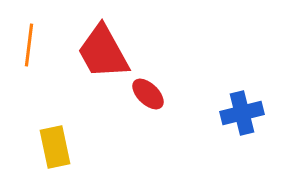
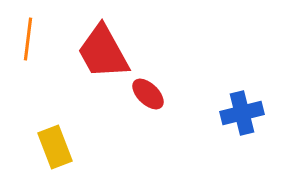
orange line: moved 1 px left, 6 px up
yellow rectangle: rotated 9 degrees counterclockwise
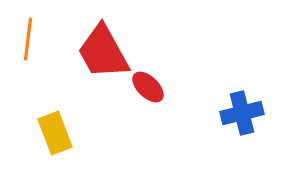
red ellipse: moved 7 px up
yellow rectangle: moved 14 px up
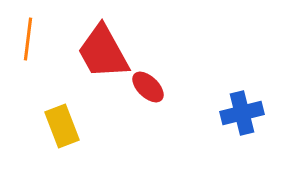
yellow rectangle: moved 7 px right, 7 px up
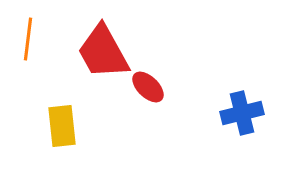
yellow rectangle: rotated 15 degrees clockwise
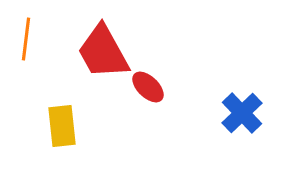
orange line: moved 2 px left
blue cross: rotated 30 degrees counterclockwise
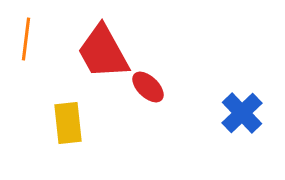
yellow rectangle: moved 6 px right, 3 px up
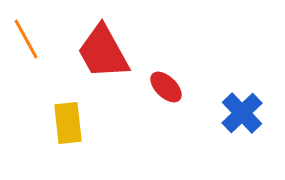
orange line: rotated 36 degrees counterclockwise
red ellipse: moved 18 px right
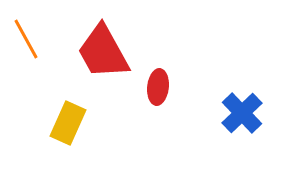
red ellipse: moved 8 px left; rotated 52 degrees clockwise
yellow rectangle: rotated 30 degrees clockwise
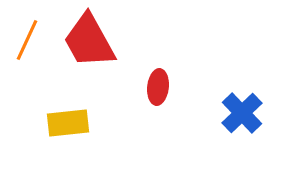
orange line: moved 1 px right, 1 px down; rotated 54 degrees clockwise
red trapezoid: moved 14 px left, 11 px up
yellow rectangle: rotated 60 degrees clockwise
